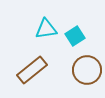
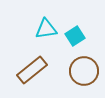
brown circle: moved 3 px left, 1 px down
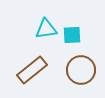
cyan square: moved 3 px left, 1 px up; rotated 30 degrees clockwise
brown circle: moved 3 px left, 1 px up
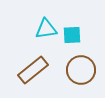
brown rectangle: moved 1 px right
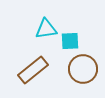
cyan square: moved 2 px left, 6 px down
brown circle: moved 2 px right, 1 px up
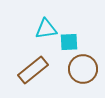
cyan square: moved 1 px left, 1 px down
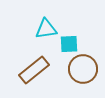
cyan square: moved 2 px down
brown rectangle: moved 1 px right
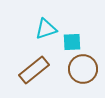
cyan triangle: rotated 10 degrees counterclockwise
cyan square: moved 3 px right, 2 px up
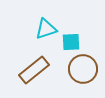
cyan square: moved 1 px left
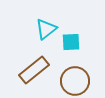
cyan triangle: rotated 20 degrees counterclockwise
brown circle: moved 8 px left, 12 px down
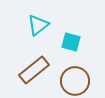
cyan triangle: moved 8 px left, 4 px up
cyan square: rotated 18 degrees clockwise
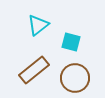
brown circle: moved 3 px up
